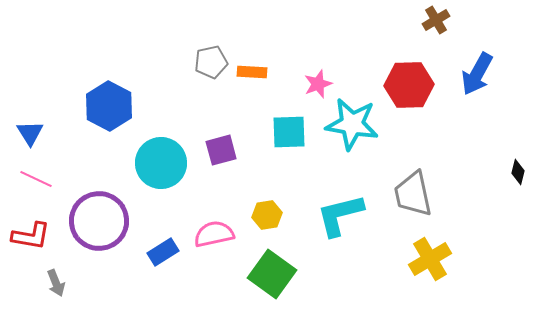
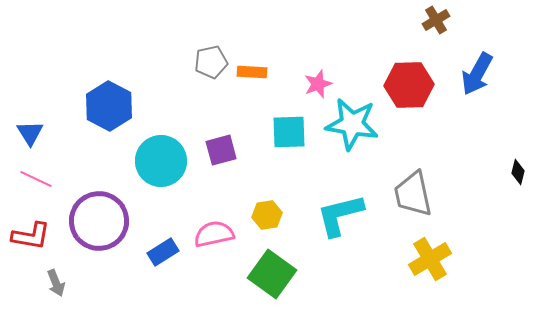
cyan circle: moved 2 px up
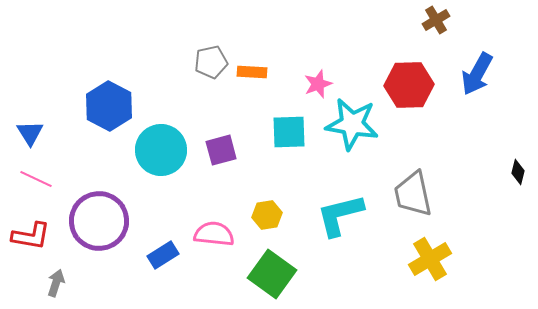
cyan circle: moved 11 px up
pink semicircle: rotated 18 degrees clockwise
blue rectangle: moved 3 px down
gray arrow: rotated 140 degrees counterclockwise
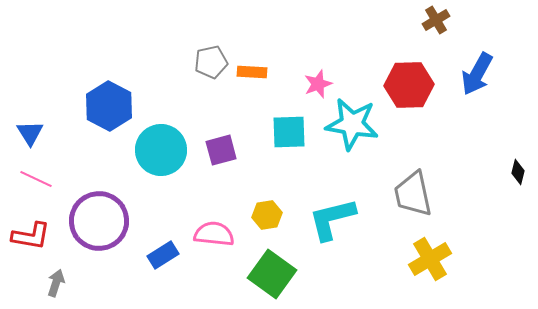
cyan L-shape: moved 8 px left, 4 px down
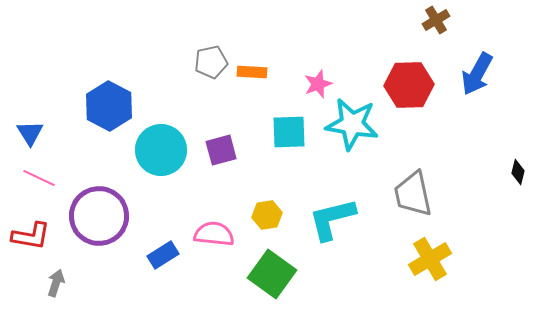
pink line: moved 3 px right, 1 px up
purple circle: moved 5 px up
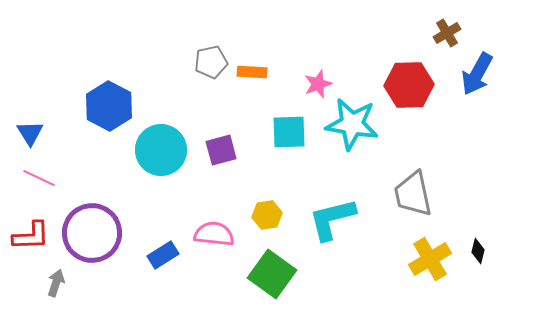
brown cross: moved 11 px right, 13 px down
black diamond: moved 40 px left, 79 px down
purple circle: moved 7 px left, 17 px down
red L-shape: rotated 12 degrees counterclockwise
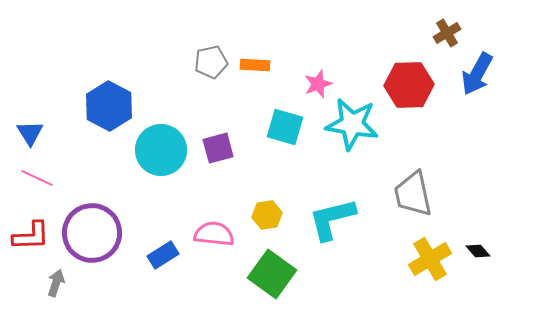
orange rectangle: moved 3 px right, 7 px up
cyan square: moved 4 px left, 5 px up; rotated 18 degrees clockwise
purple square: moved 3 px left, 2 px up
pink line: moved 2 px left
black diamond: rotated 55 degrees counterclockwise
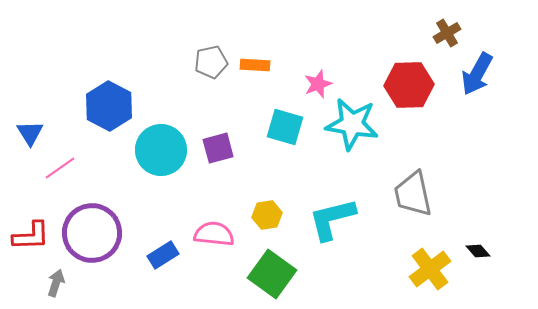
pink line: moved 23 px right, 10 px up; rotated 60 degrees counterclockwise
yellow cross: moved 10 px down; rotated 6 degrees counterclockwise
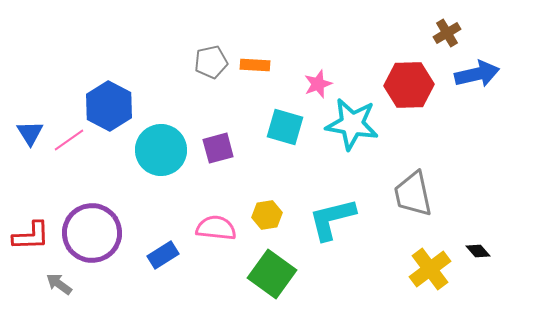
blue arrow: rotated 132 degrees counterclockwise
pink line: moved 9 px right, 28 px up
pink semicircle: moved 2 px right, 6 px up
gray arrow: moved 3 px right, 1 px down; rotated 72 degrees counterclockwise
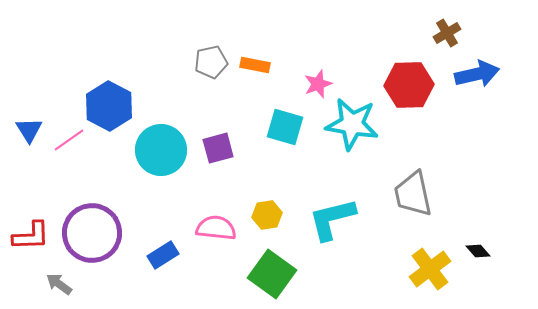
orange rectangle: rotated 8 degrees clockwise
blue triangle: moved 1 px left, 3 px up
